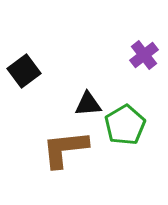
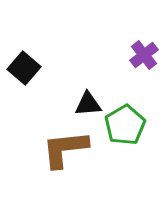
black square: moved 3 px up; rotated 12 degrees counterclockwise
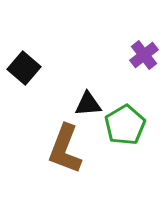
brown L-shape: rotated 63 degrees counterclockwise
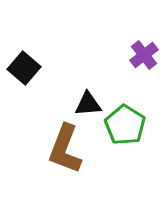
green pentagon: rotated 9 degrees counterclockwise
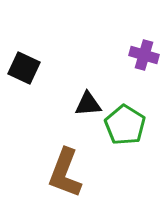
purple cross: rotated 36 degrees counterclockwise
black square: rotated 16 degrees counterclockwise
brown L-shape: moved 24 px down
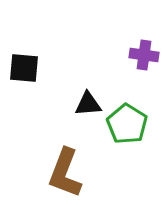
purple cross: rotated 8 degrees counterclockwise
black square: rotated 20 degrees counterclockwise
green pentagon: moved 2 px right, 1 px up
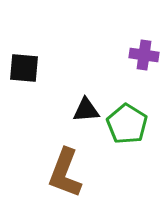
black triangle: moved 2 px left, 6 px down
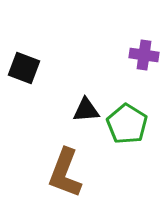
black square: rotated 16 degrees clockwise
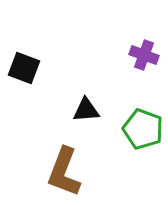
purple cross: rotated 12 degrees clockwise
green pentagon: moved 16 px right, 5 px down; rotated 12 degrees counterclockwise
brown L-shape: moved 1 px left, 1 px up
